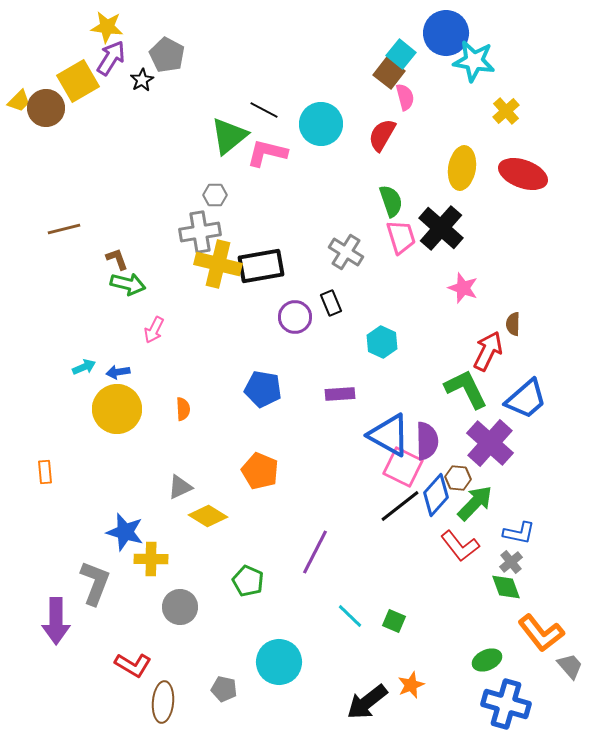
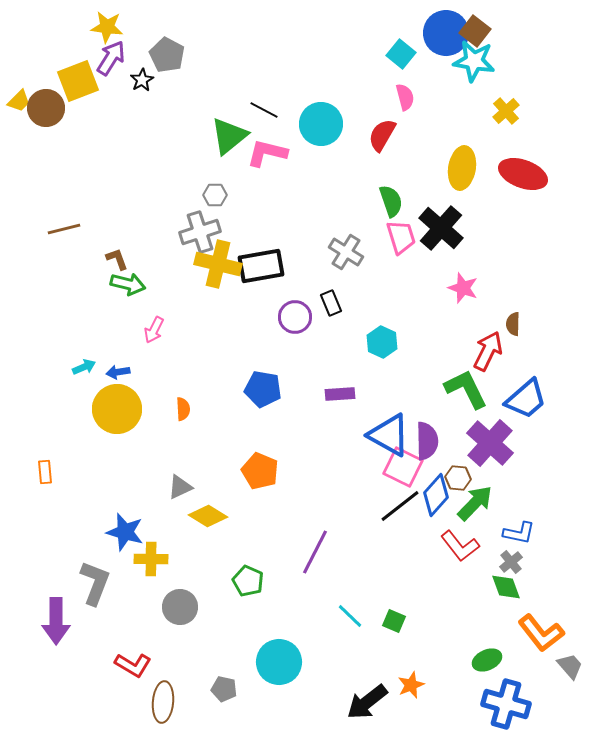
brown square at (389, 73): moved 86 px right, 42 px up
yellow square at (78, 81): rotated 9 degrees clockwise
gray cross at (200, 232): rotated 9 degrees counterclockwise
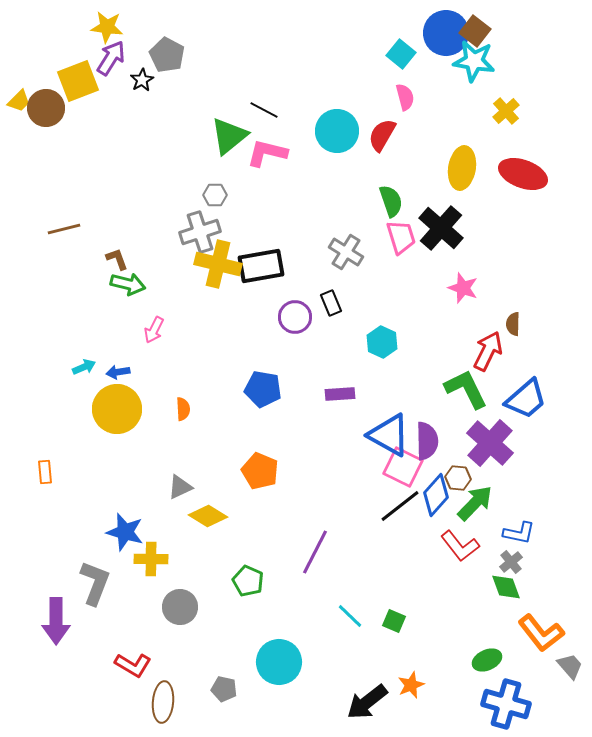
cyan circle at (321, 124): moved 16 px right, 7 px down
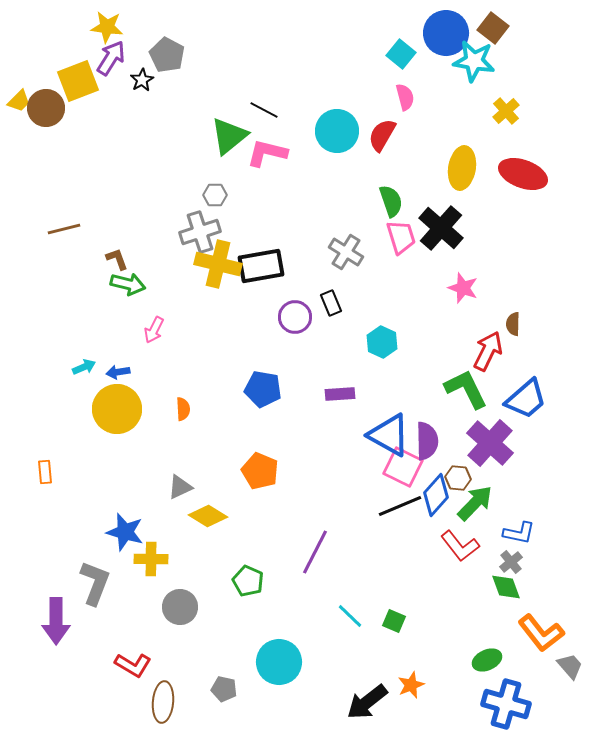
brown square at (475, 31): moved 18 px right, 3 px up
black line at (400, 506): rotated 15 degrees clockwise
